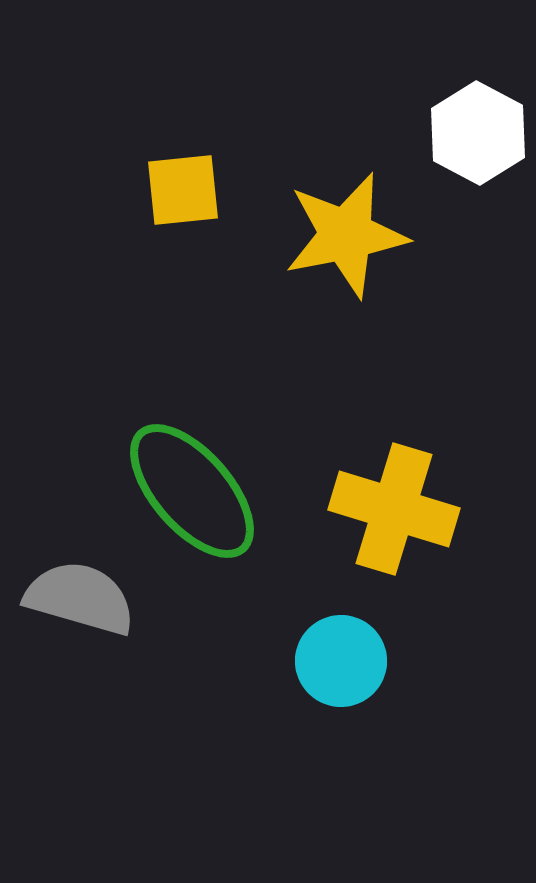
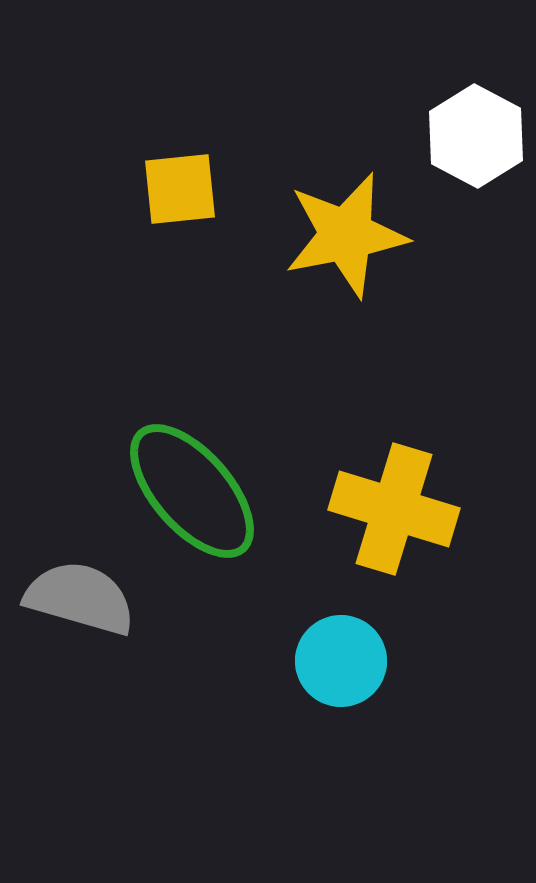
white hexagon: moved 2 px left, 3 px down
yellow square: moved 3 px left, 1 px up
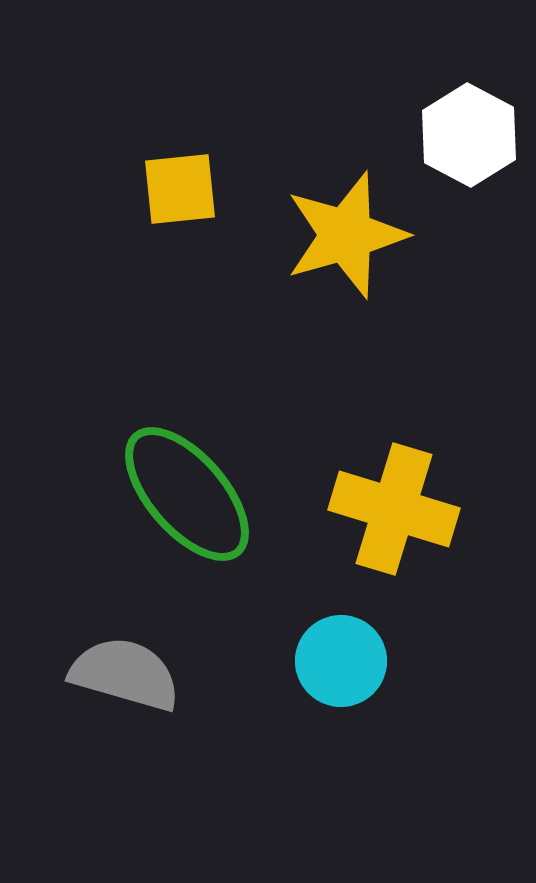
white hexagon: moved 7 px left, 1 px up
yellow star: rotated 5 degrees counterclockwise
green ellipse: moved 5 px left, 3 px down
gray semicircle: moved 45 px right, 76 px down
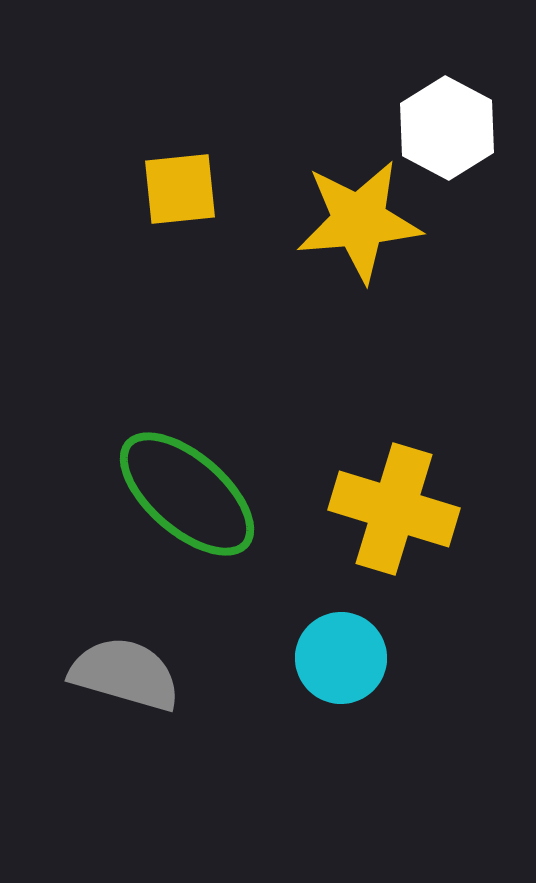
white hexagon: moved 22 px left, 7 px up
yellow star: moved 13 px right, 14 px up; rotated 11 degrees clockwise
green ellipse: rotated 8 degrees counterclockwise
cyan circle: moved 3 px up
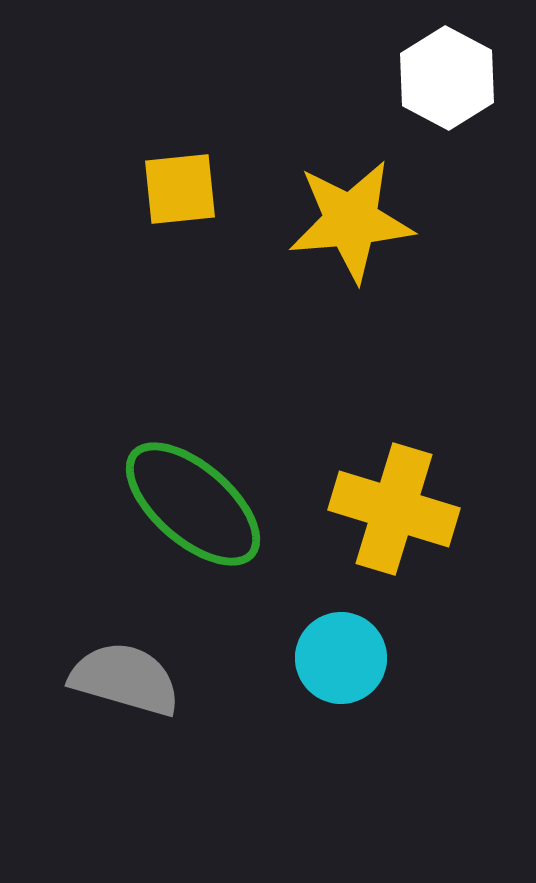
white hexagon: moved 50 px up
yellow star: moved 8 px left
green ellipse: moved 6 px right, 10 px down
gray semicircle: moved 5 px down
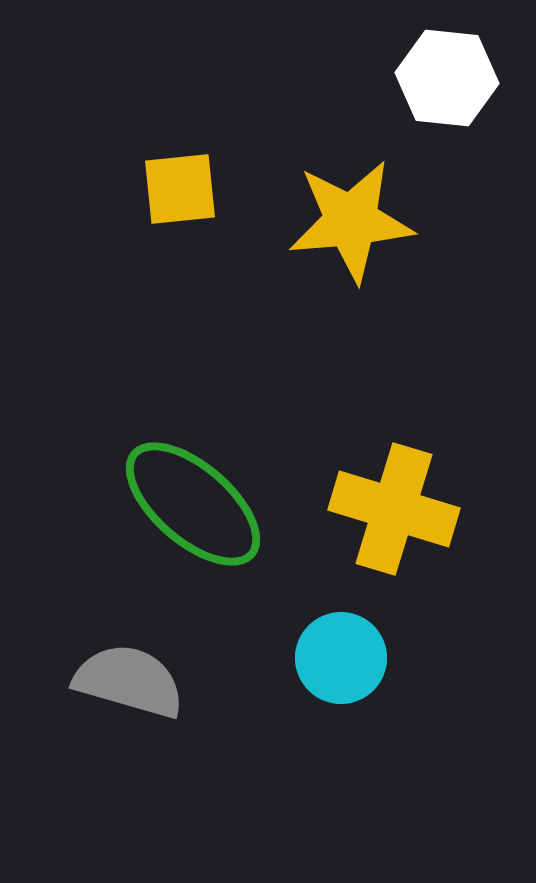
white hexagon: rotated 22 degrees counterclockwise
gray semicircle: moved 4 px right, 2 px down
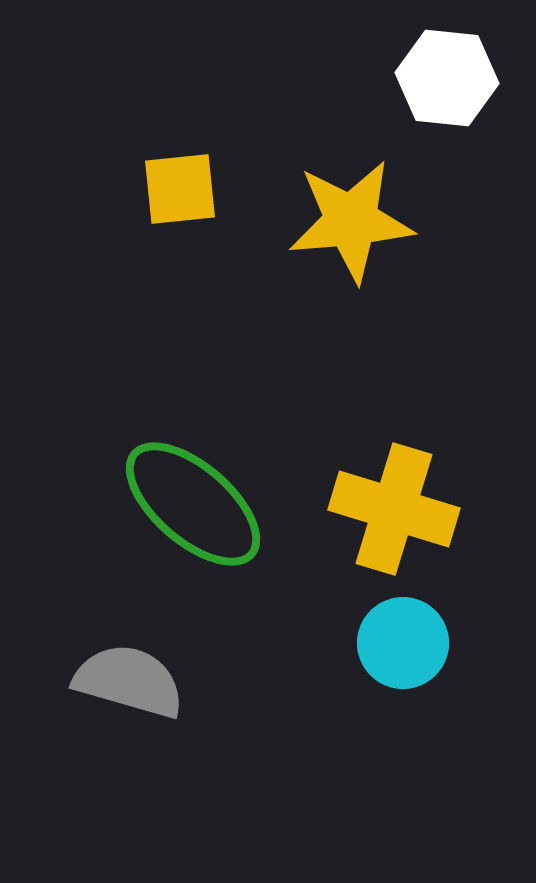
cyan circle: moved 62 px right, 15 px up
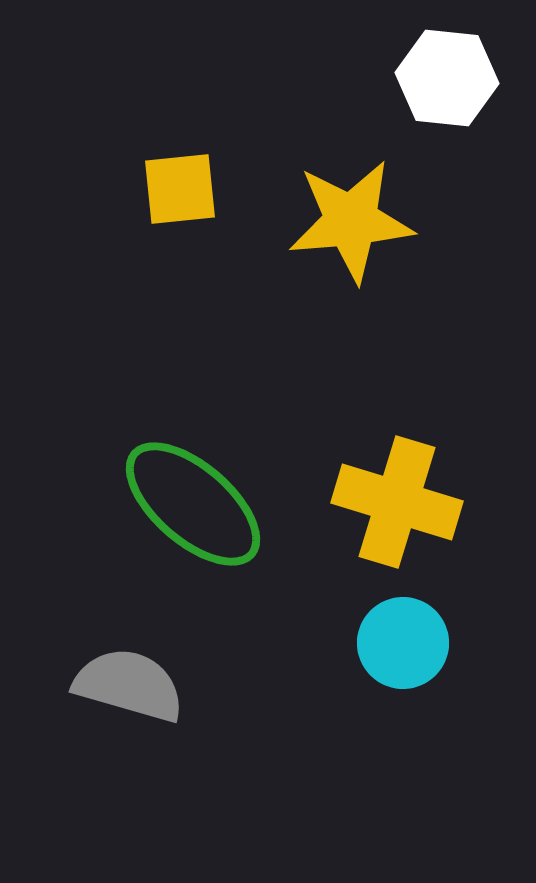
yellow cross: moved 3 px right, 7 px up
gray semicircle: moved 4 px down
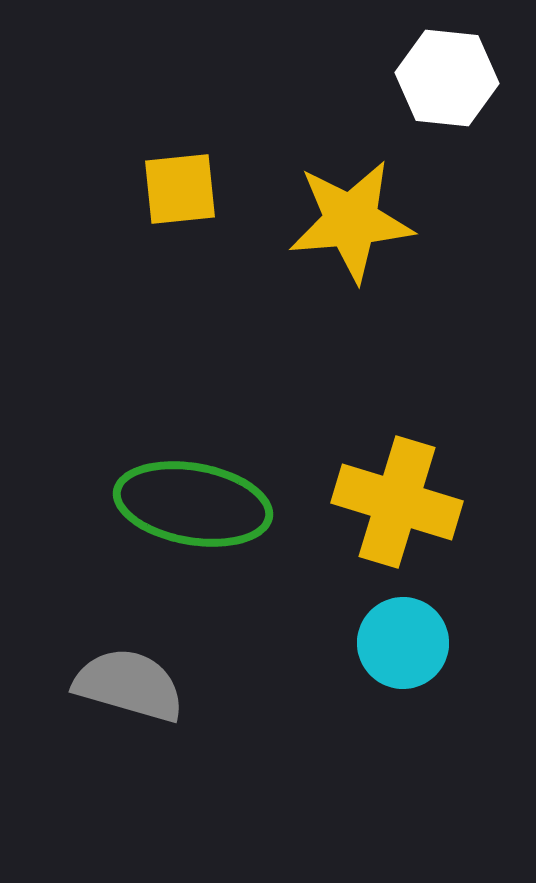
green ellipse: rotated 31 degrees counterclockwise
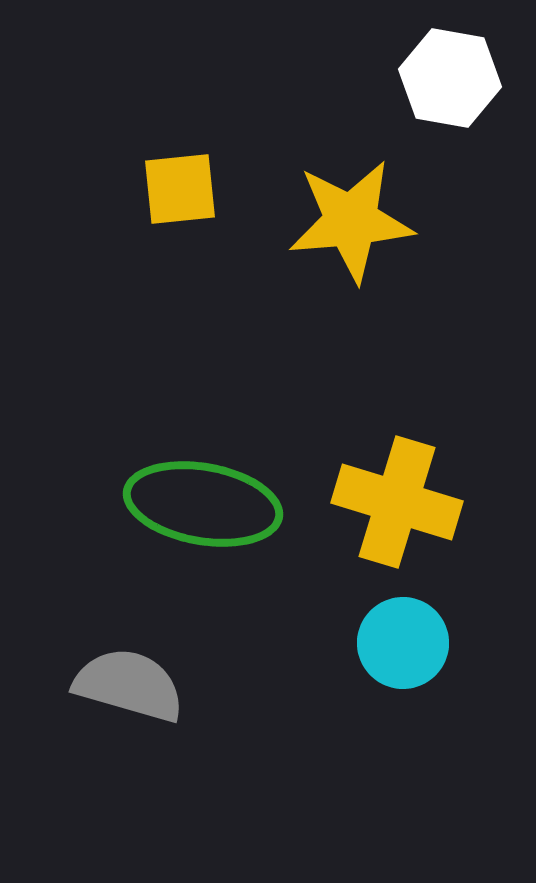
white hexagon: moved 3 px right; rotated 4 degrees clockwise
green ellipse: moved 10 px right
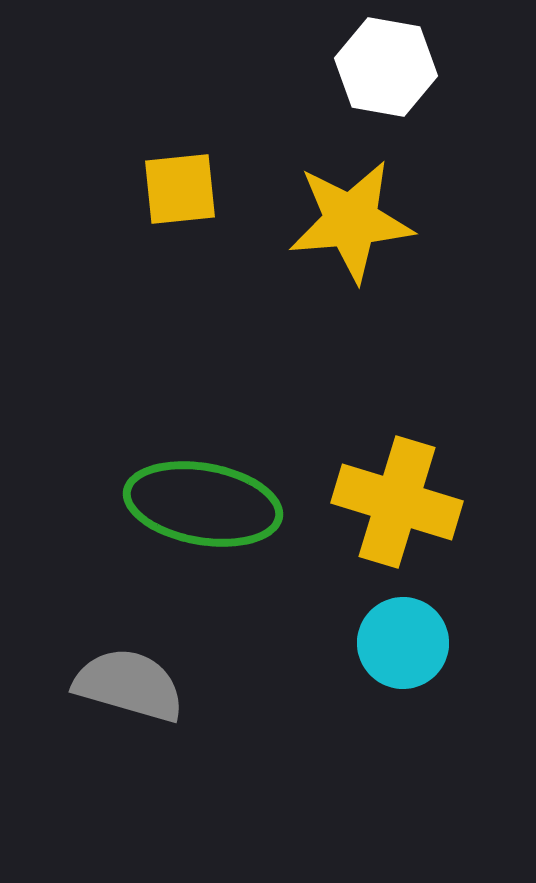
white hexagon: moved 64 px left, 11 px up
